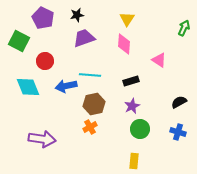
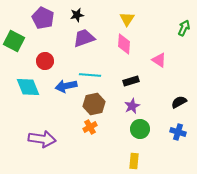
green square: moved 5 px left
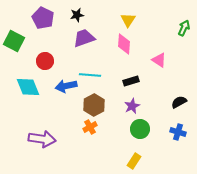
yellow triangle: moved 1 px right, 1 px down
brown hexagon: moved 1 px down; rotated 15 degrees counterclockwise
yellow rectangle: rotated 28 degrees clockwise
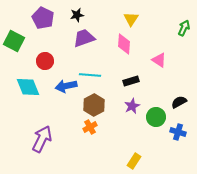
yellow triangle: moved 3 px right, 1 px up
green circle: moved 16 px right, 12 px up
purple arrow: rotated 72 degrees counterclockwise
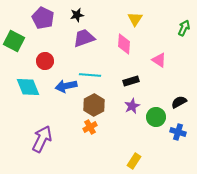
yellow triangle: moved 4 px right
